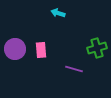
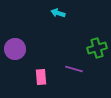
pink rectangle: moved 27 px down
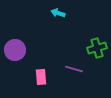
purple circle: moved 1 px down
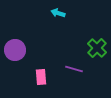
green cross: rotated 30 degrees counterclockwise
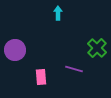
cyan arrow: rotated 72 degrees clockwise
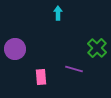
purple circle: moved 1 px up
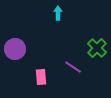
purple line: moved 1 px left, 2 px up; rotated 18 degrees clockwise
